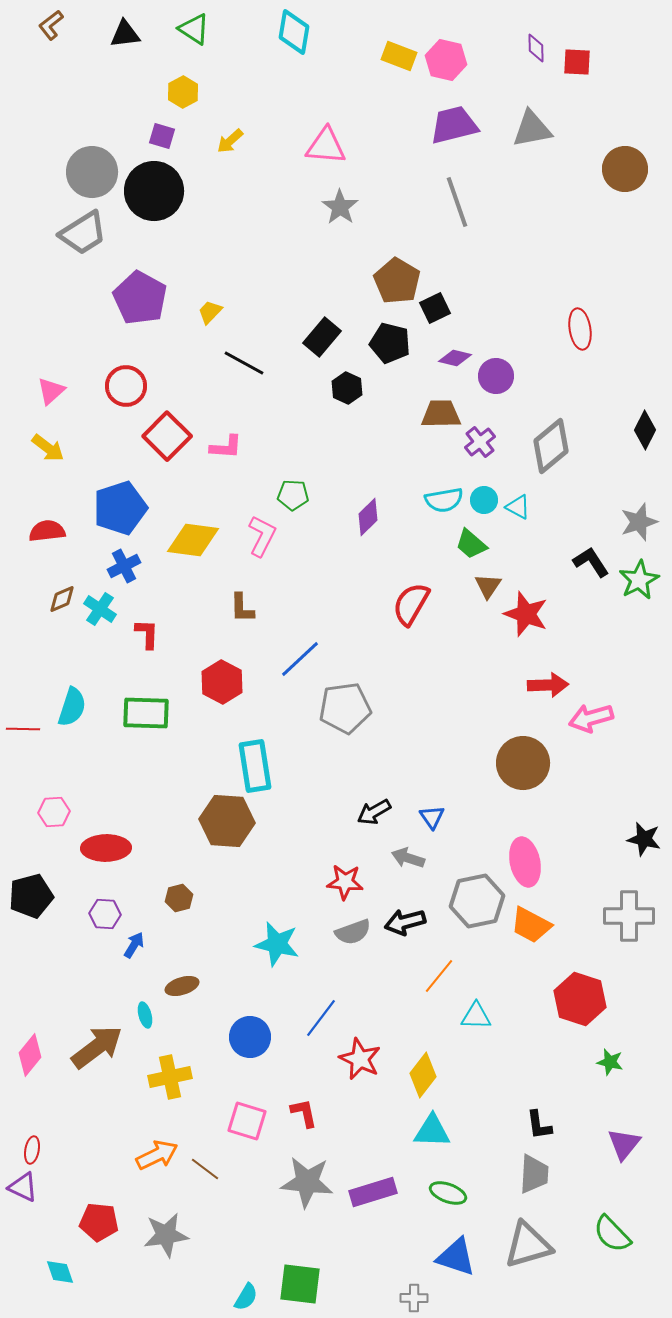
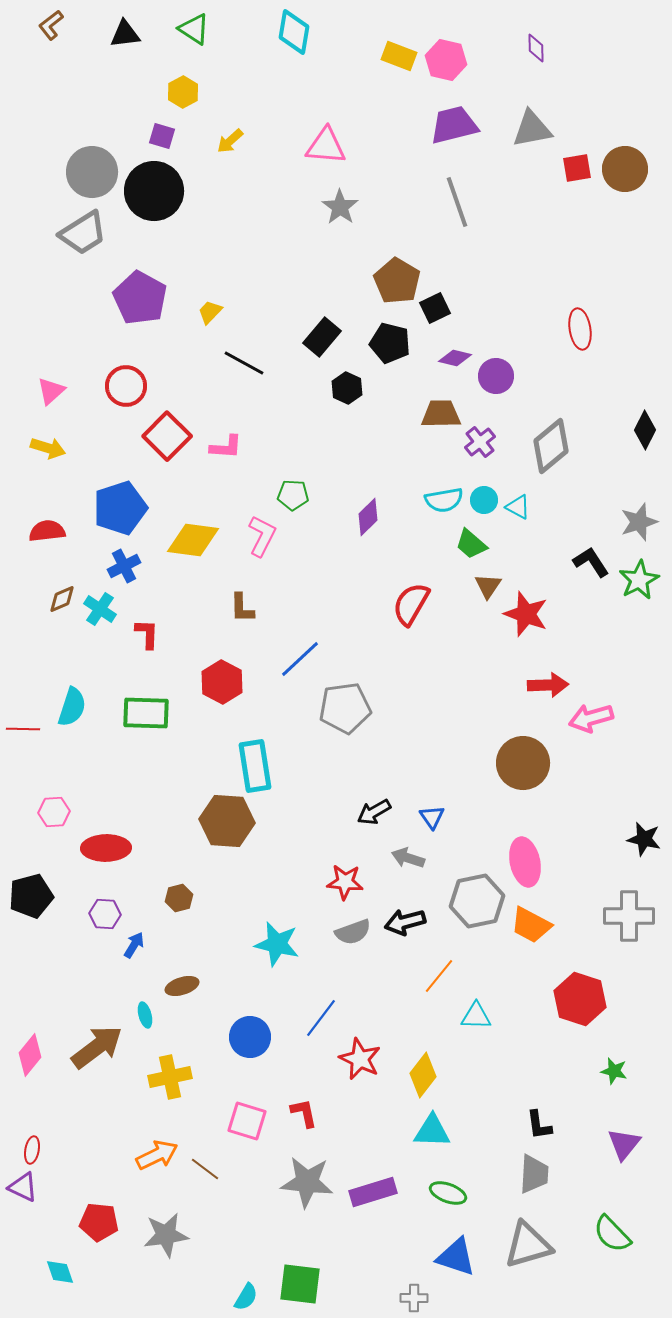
red square at (577, 62): moved 106 px down; rotated 12 degrees counterclockwise
yellow arrow at (48, 448): rotated 20 degrees counterclockwise
green star at (610, 1062): moved 4 px right, 9 px down
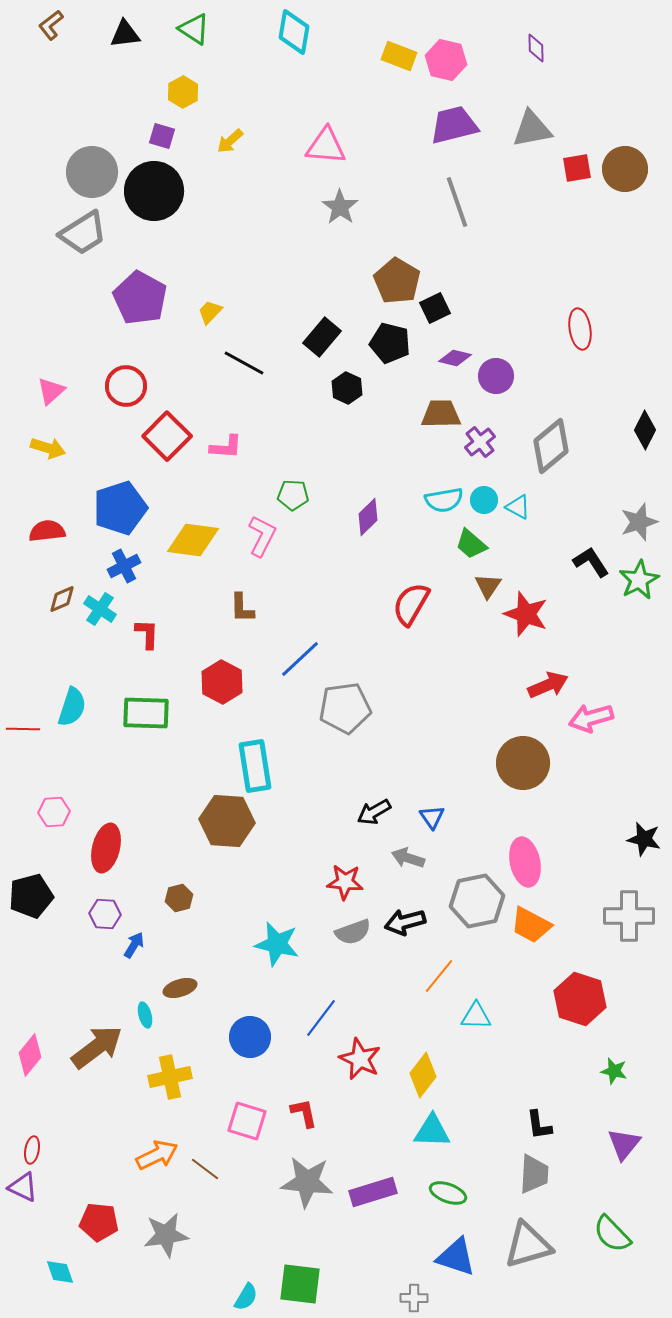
red arrow at (548, 685): rotated 21 degrees counterclockwise
red ellipse at (106, 848): rotated 75 degrees counterclockwise
brown ellipse at (182, 986): moved 2 px left, 2 px down
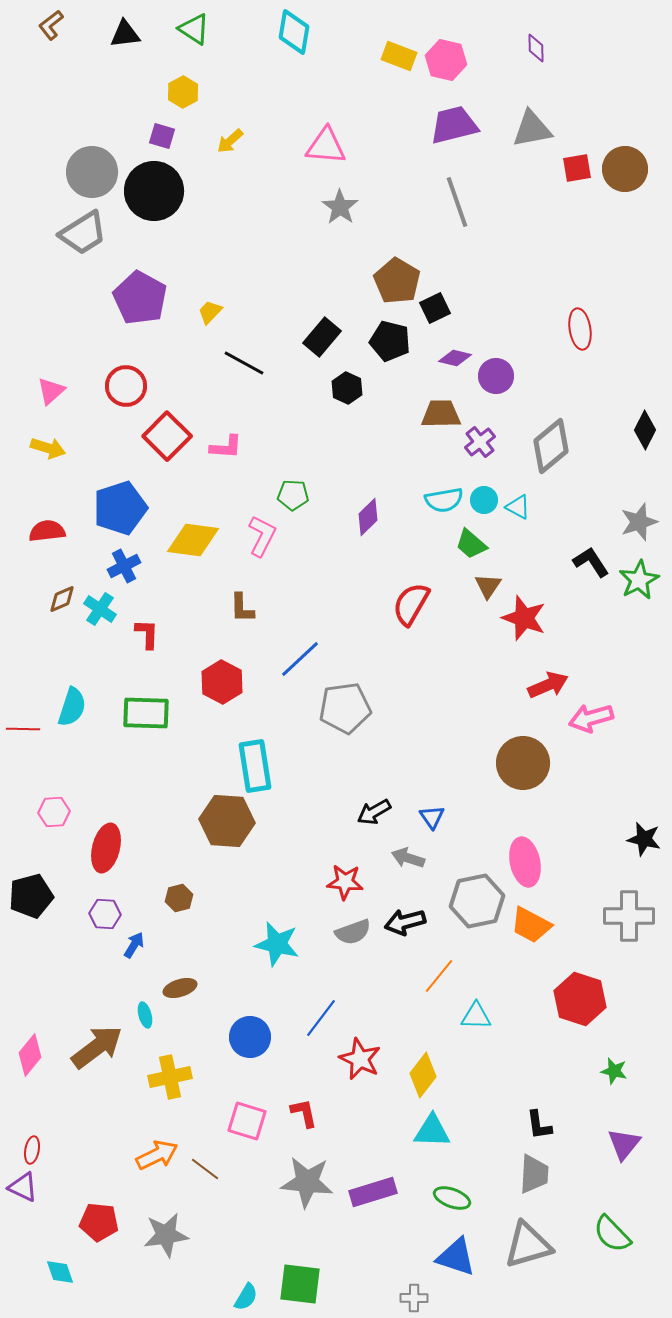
black pentagon at (390, 343): moved 2 px up
red star at (526, 614): moved 2 px left, 4 px down
green ellipse at (448, 1193): moved 4 px right, 5 px down
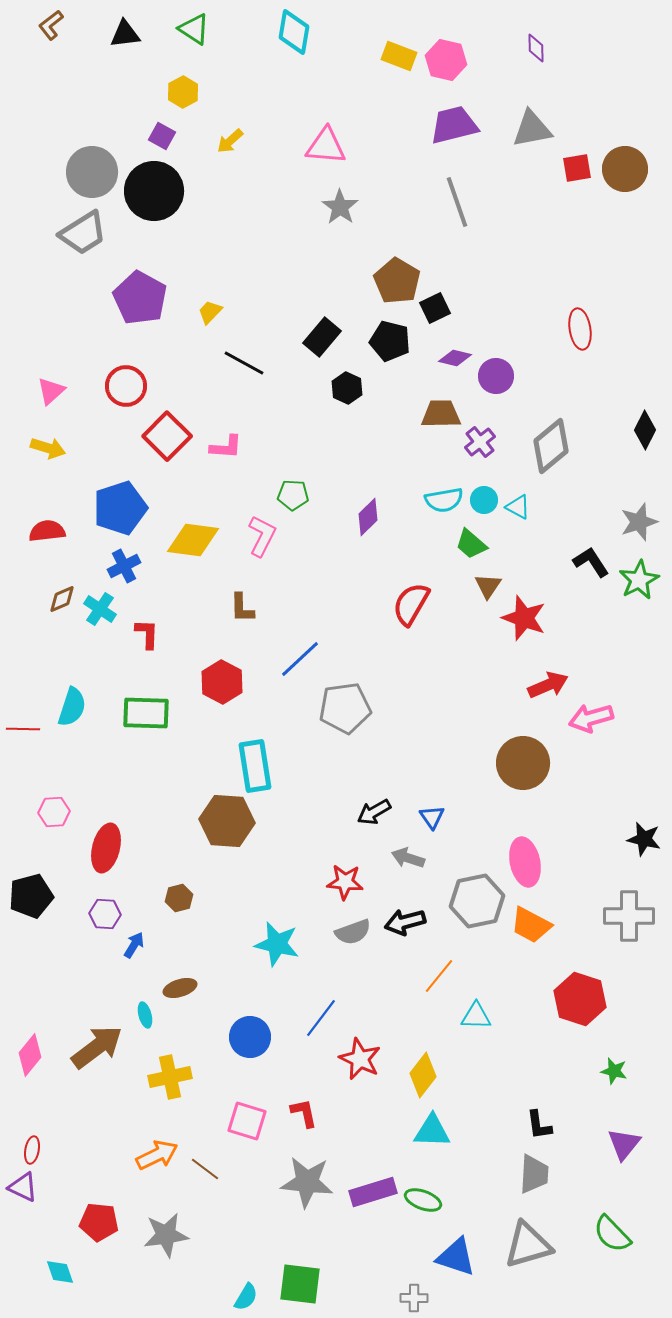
purple square at (162, 136): rotated 12 degrees clockwise
green ellipse at (452, 1198): moved 29 px left, 2 px down
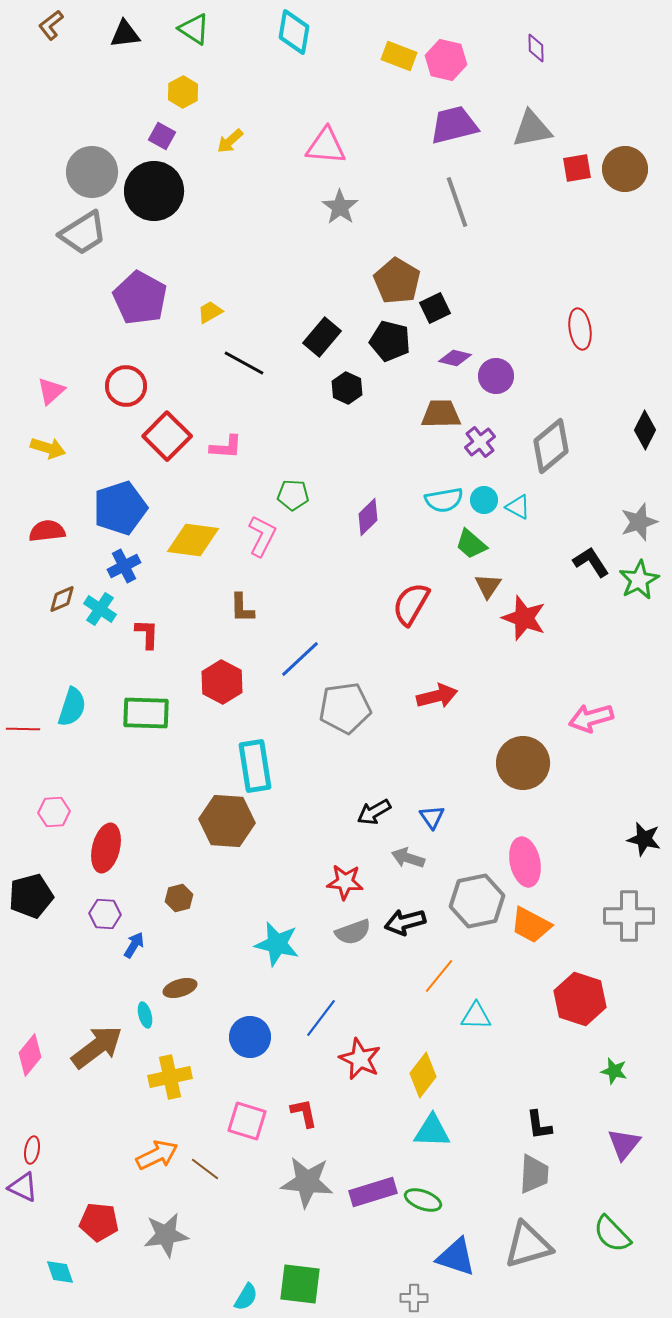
yellow trapezoid at (210, 312): rotated 16 degrees clockwise
red arrow at (548, 685): moved 111 px left, 11 px down; rotated 9 degrees clockwise
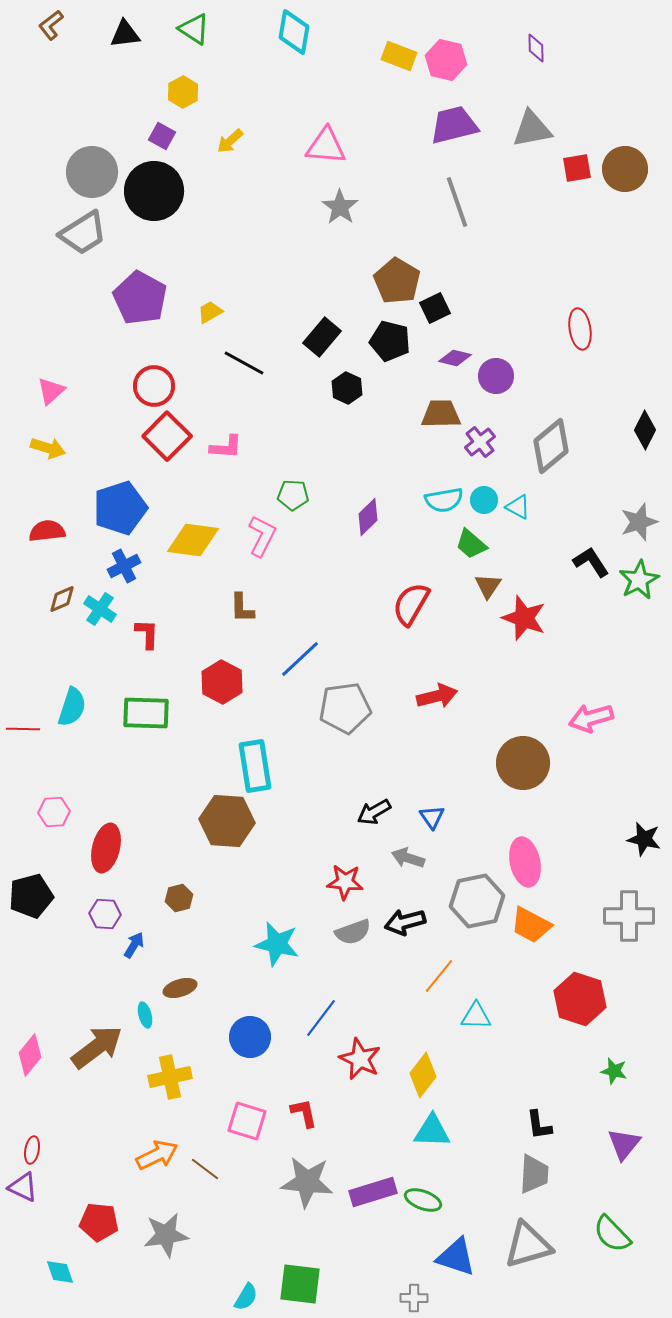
red circle at (126, 386): moved 28 px right
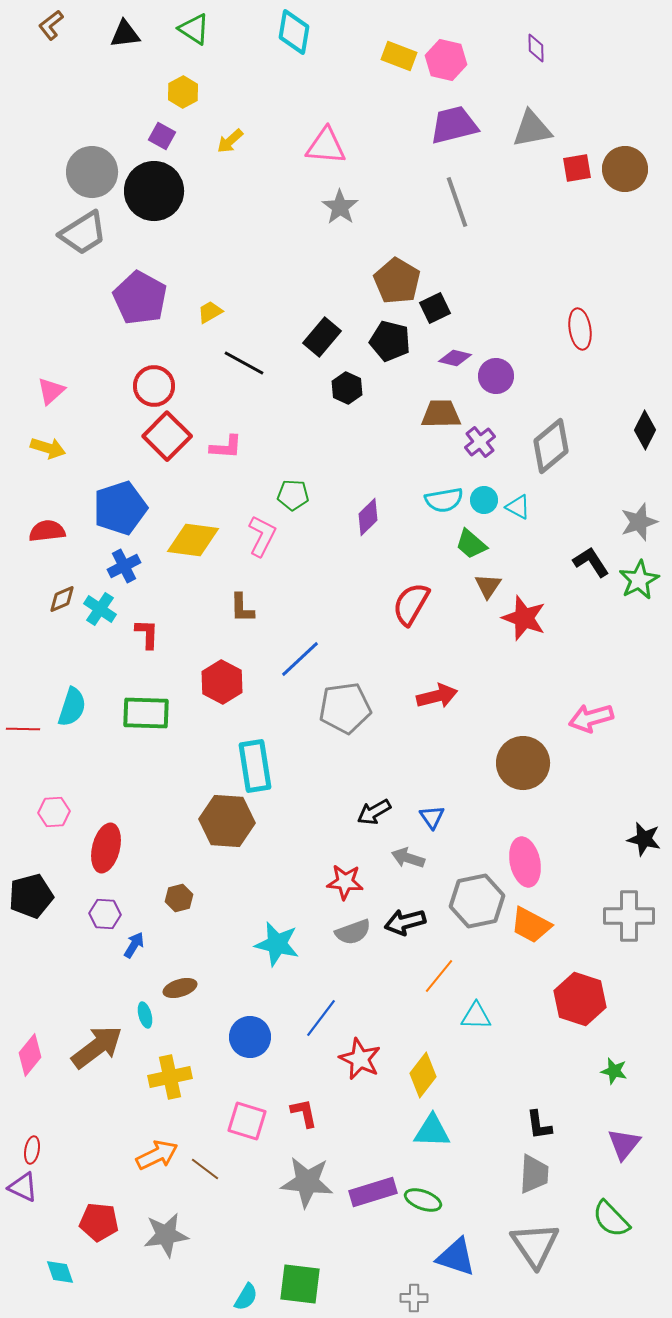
green semicircle at (612, 1234): moved 1 px left, 15 px up
gray triangle at (528, 1245): moved 7 px right; rotated 48 degrees counterclockwise
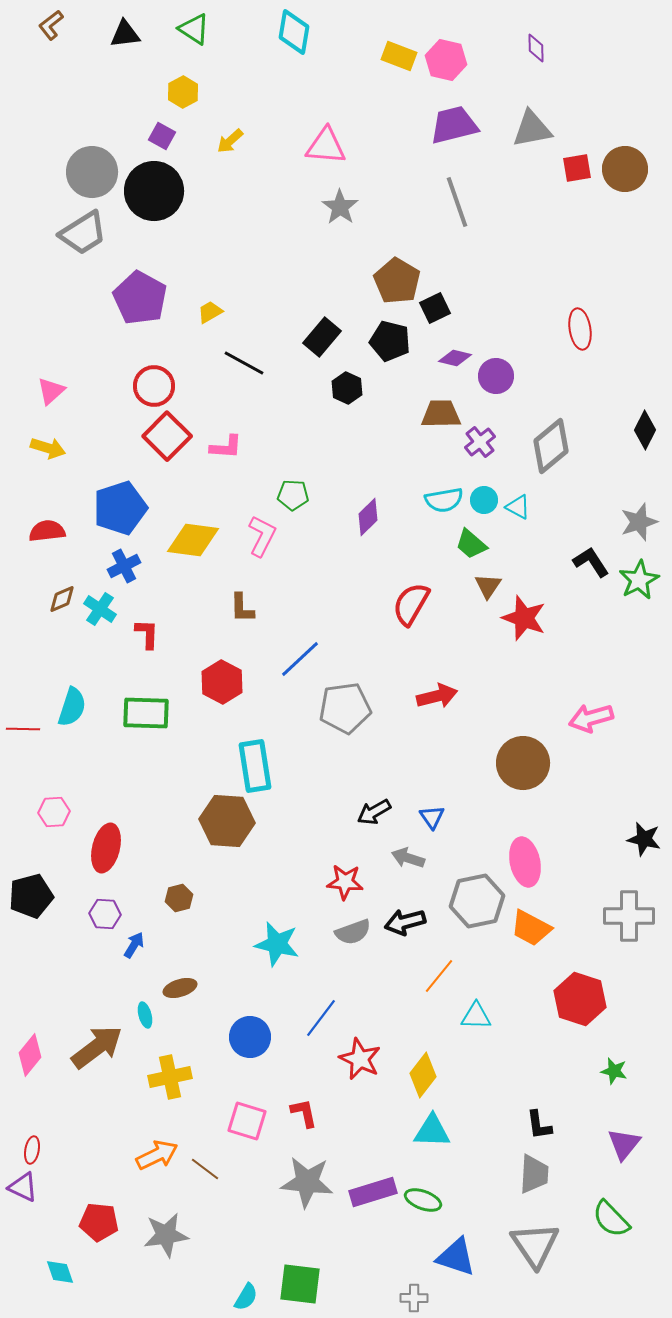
orange trapezoid at (531, 925): moved 3 px down
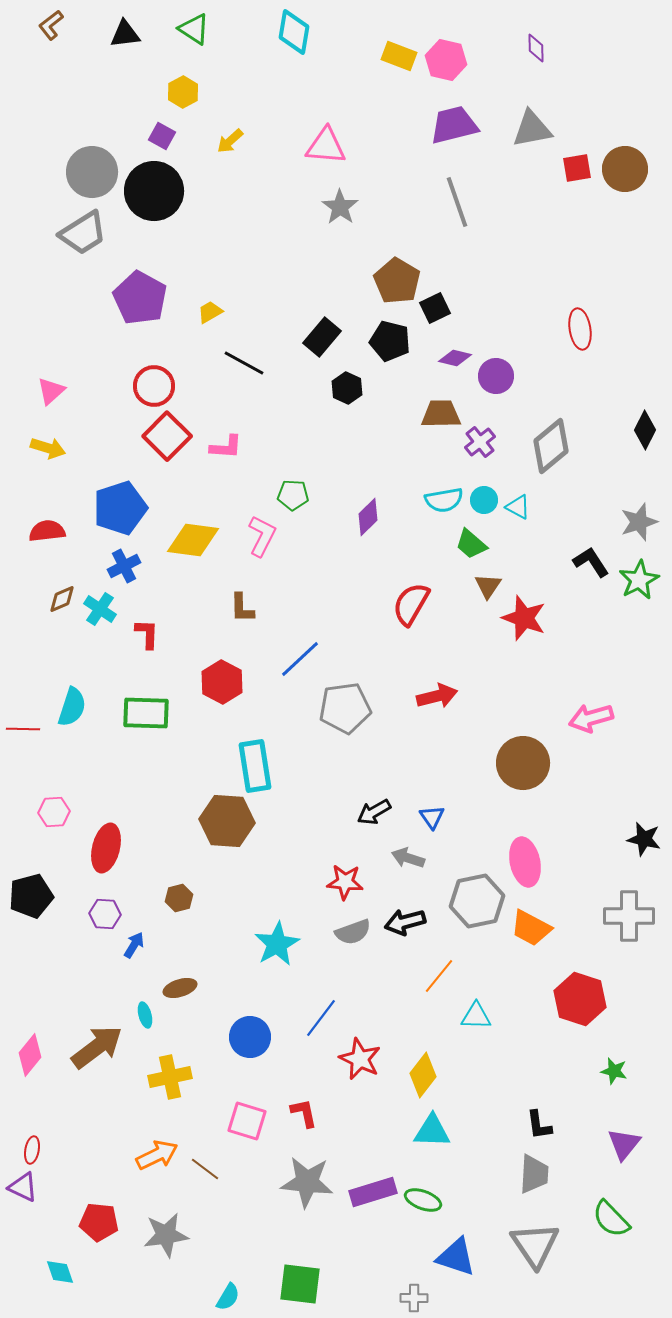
cyan star at (277, 944): rotated 30 degrees clockwise
cyan semicircle at (246, 1297): moved 18 px left
